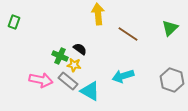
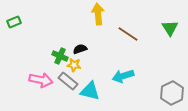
green rectangle: rotated 48 degrees clockwise
green triangle: rotated 18 degrees counterclockwise
black semicircle: rotated 56 degrees counterclockwise
gray hexagon: moved 13 px down; rotated 15 degrees clockwise
cyan triangle: rotated 15 degrees counterclockwise
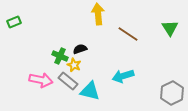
yellow star: rotated 16 degrees clockwise
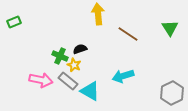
cyan triangle: rotated 15 degrees clockwise
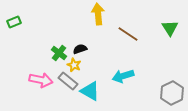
green cross: moved 1 px left, 3 px up; rotated 14 degrees clockwise
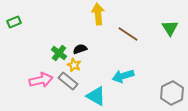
pink arrow: rotated 25 degrees counterclockwise
cyan triangle: moved 6 px right, 5 px down
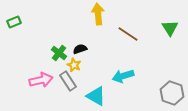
gray rectangle: rotated 18 degrees clockwise
gray hexagon: rotated 15 degrees counterclockwise
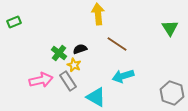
brown line: moved 11 px left, 10 px down
cyan triangle: moved 1 px down
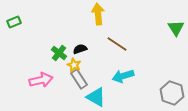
green triangle: moved 6 px right
gray rectangle: moved 11 px right, 2 px up
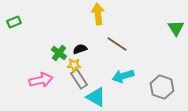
yellow star: rotated 24 degrees counterclockwise
gray hexagon: moved 10 px left, 6 px up
